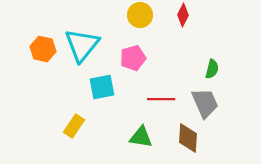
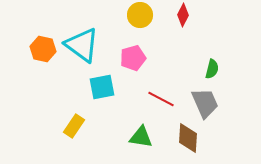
cyan triangle: rotated 33 degrees counterclockwise
red line: rotated 28 degrees clockwise
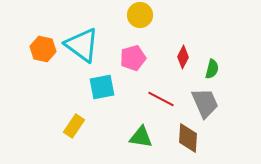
red diamond: moved 42 px down
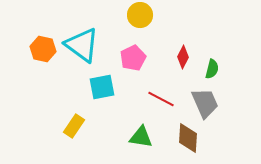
pink pentagon: rotated 10 degrees counterclockwise
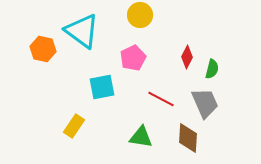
cyan triangle: moved 14 px up
red diamond: moved 4 px right
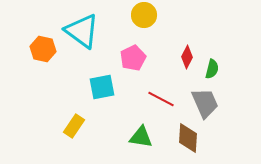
yellow circle: moved 4 px right
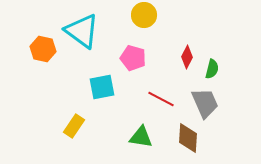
pink pentagon: rotated 30 degrees counterclockwise
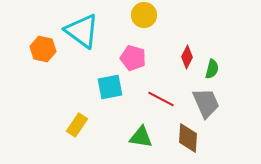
cyan square: moved 8 px right
gray trapezoid: moved 1 px right
yellow rectangle: moved 3 px right, 1 px up
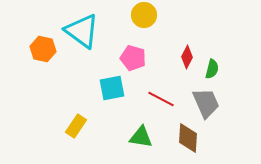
cyan square: moved 2 px right, 1 px down
yellow rectangle: moved 1 px left, 1 px down
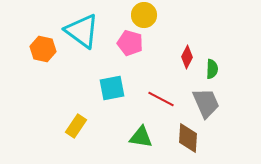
pink pentagon: moved 3 px left, 15 px up
green semicircle: rotated 12 degrees counterclockwise
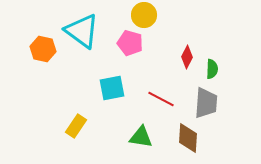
gray trapezoid: rotated 28 degrees clockwise
